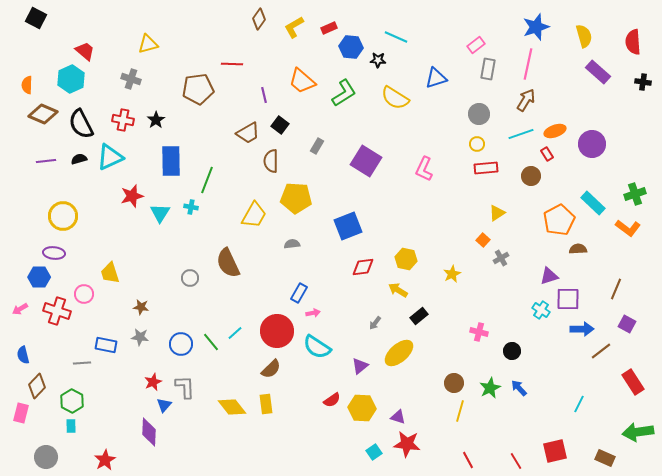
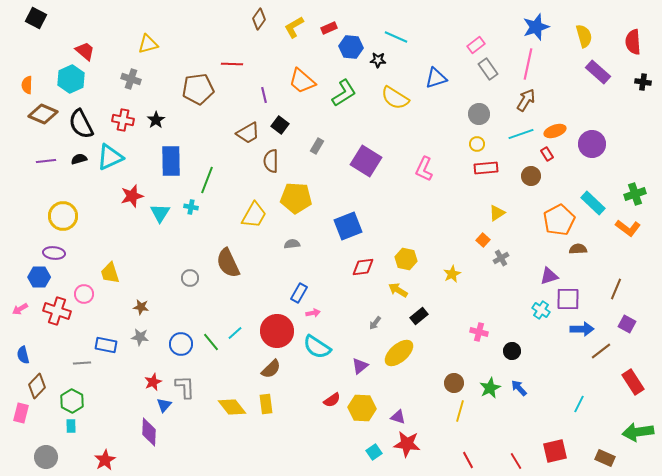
gray rectangle at (488, 69): rotated 45 degrees counterclockwise
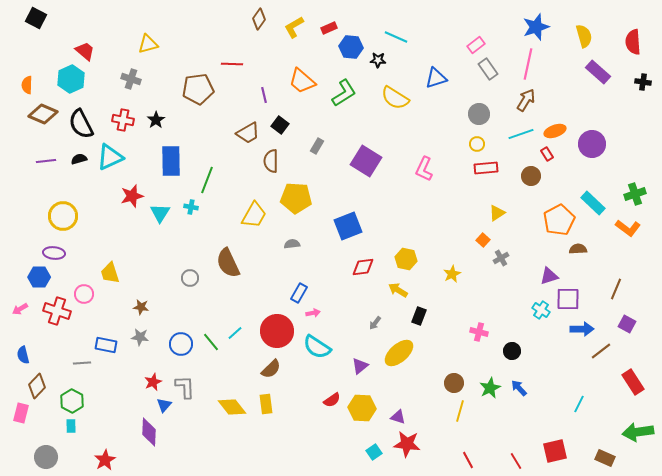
black rectangle at (419, 316): rotated 30 degrees counterclockwise
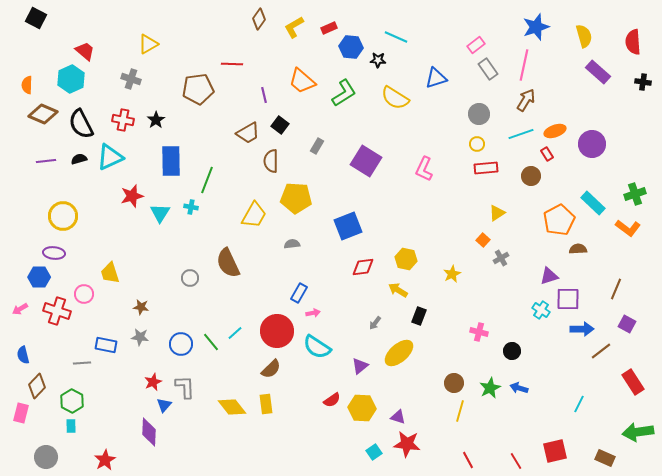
yellow triangle at (148, 44): rotated 15 degrees counterclockwise
pink line at (528, 64): moved 4 px left, 1 px down
blue arrow at (519, 388): rotated 30 degrees counterclockwise
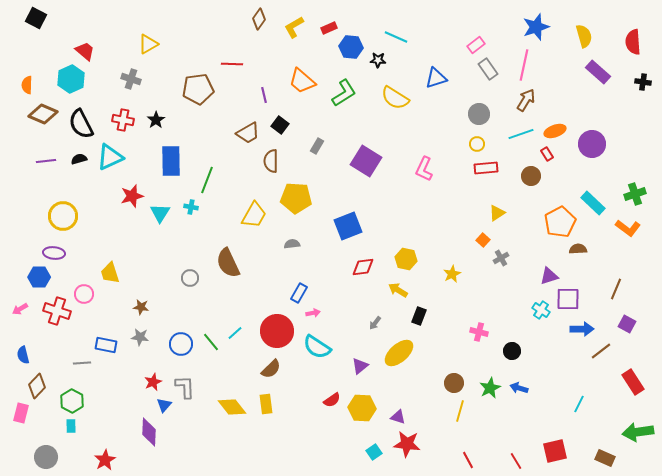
orange pentagon at (559, 220): moved 1 px right, 2 px down
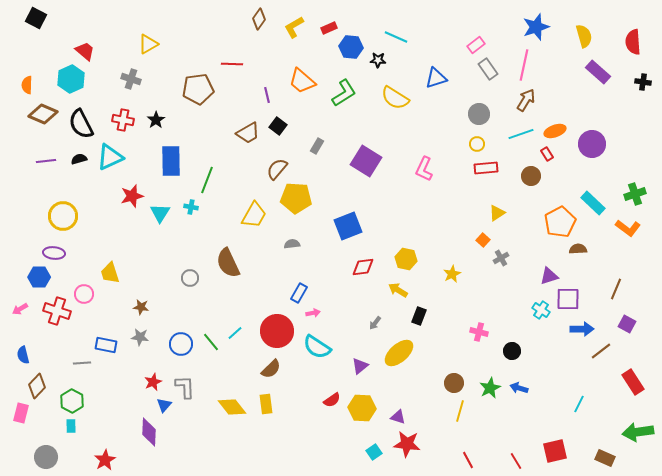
purple line at (264, 95): moved 3 px right
black square at (280, 125): moved 2 px left, 1 px down
brown semicircle at (271, 161): moved 6 px right, 8 px down; rotated 40 degrees clockwise
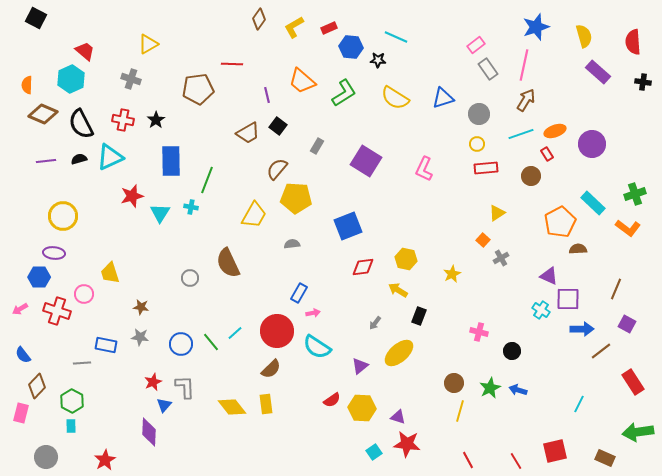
blue triangle at (436, 78): moved 7 px right, 20 px down
purple triangle at (549, 276): rotated 42 degrees clockwise
blue semicircle at (23, 355): rotated 24 degrees counterclockwise
blue arrow at (519, 388): moved 1 px left, 2 px down
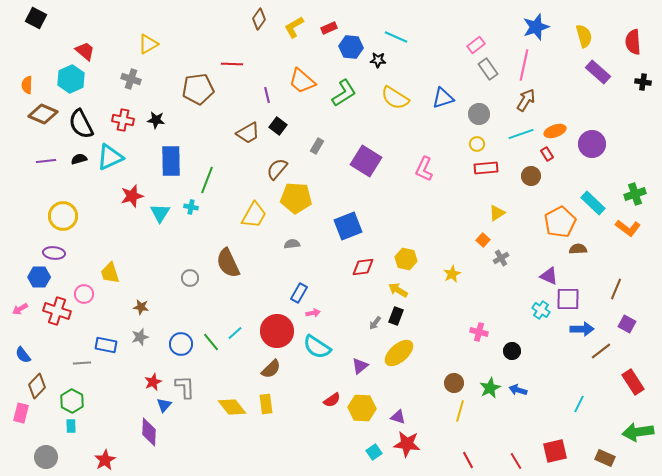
black star at (156, 120): rotated 30 degrees counterclockwise
black rectangle at (419, 316): moved 23 px left
gray star at (140, 337): rotated 24 degrees counterclockwise
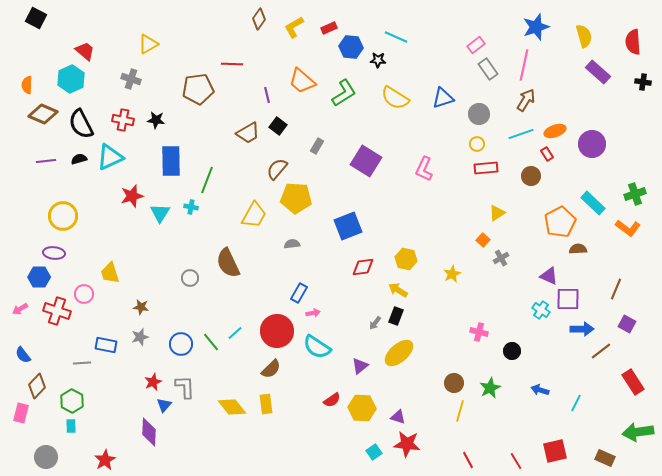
blue arrow at (518, 390): moved 22 px right
cyan line at (579, 404): moved 3 px left, 1 px up
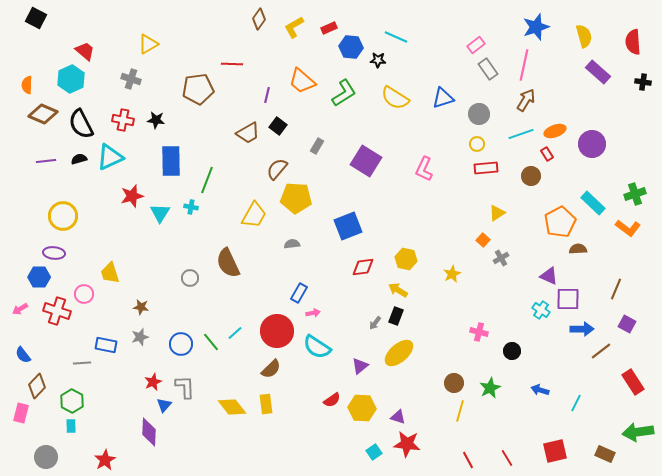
purple line at (267, 95): rotated 28 degrees clockwise
brown rectangle at (605, 458): moved 4 px up
red line at (516, 461): moved 9 px left, 3 px up
